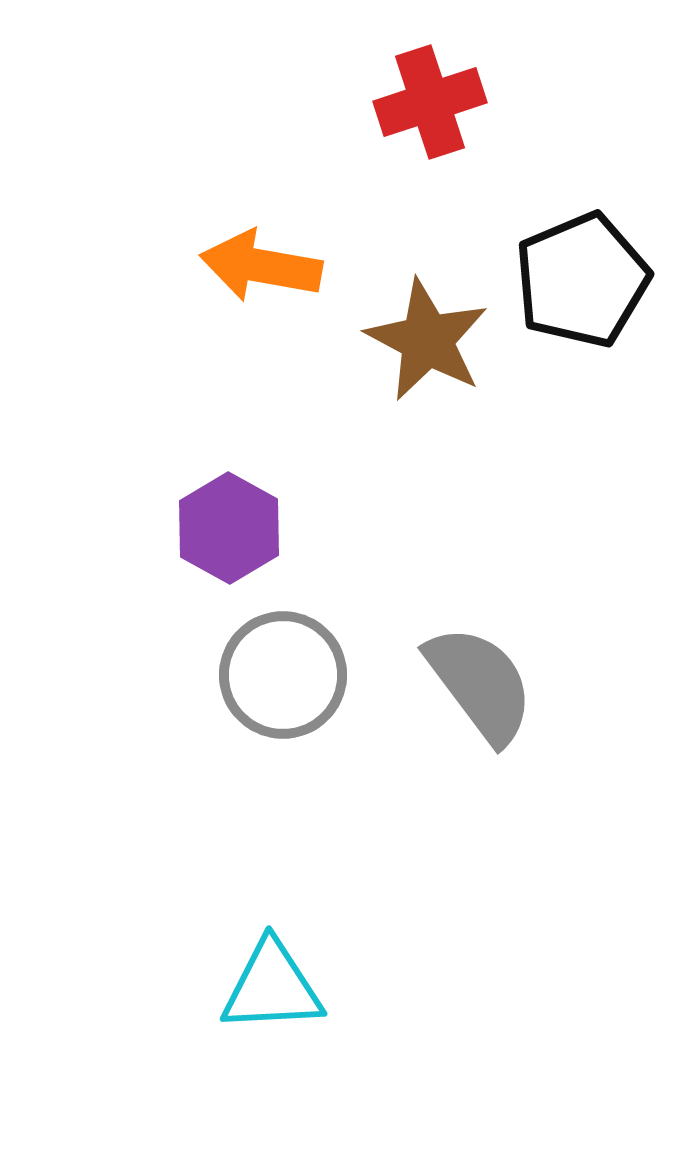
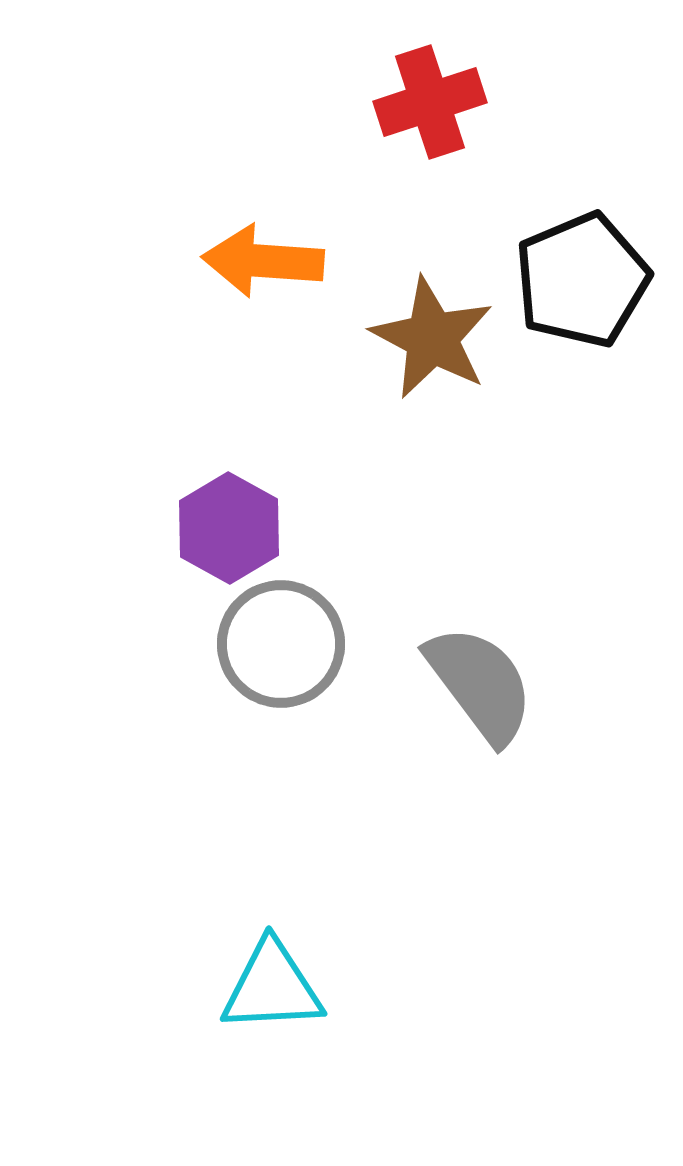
orange arrow: moved 2 px right, 5 px up; rotated 6 degrees counterclockwise
brown star: moved 5 px right, 2 px up
gray circle: moved 2 px left, 31 px up
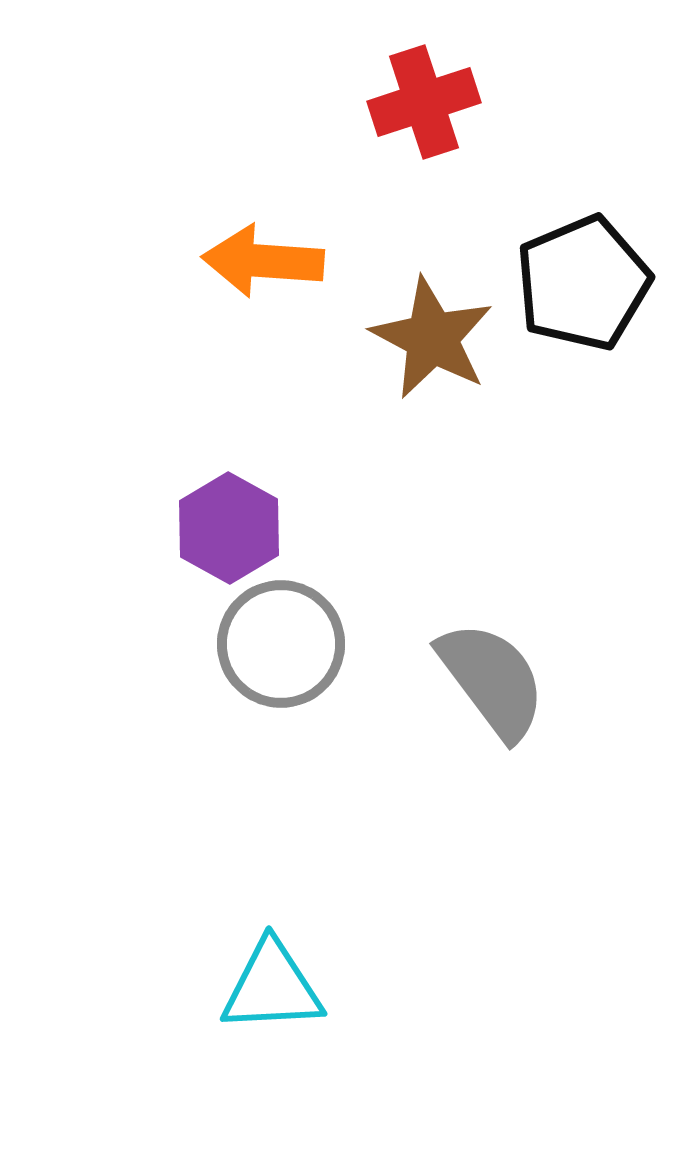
red cross: moved 6 px left
black pentagon: moved 1 px right, 3 px down
gray semicircle: moved 12 px right, 4 px up
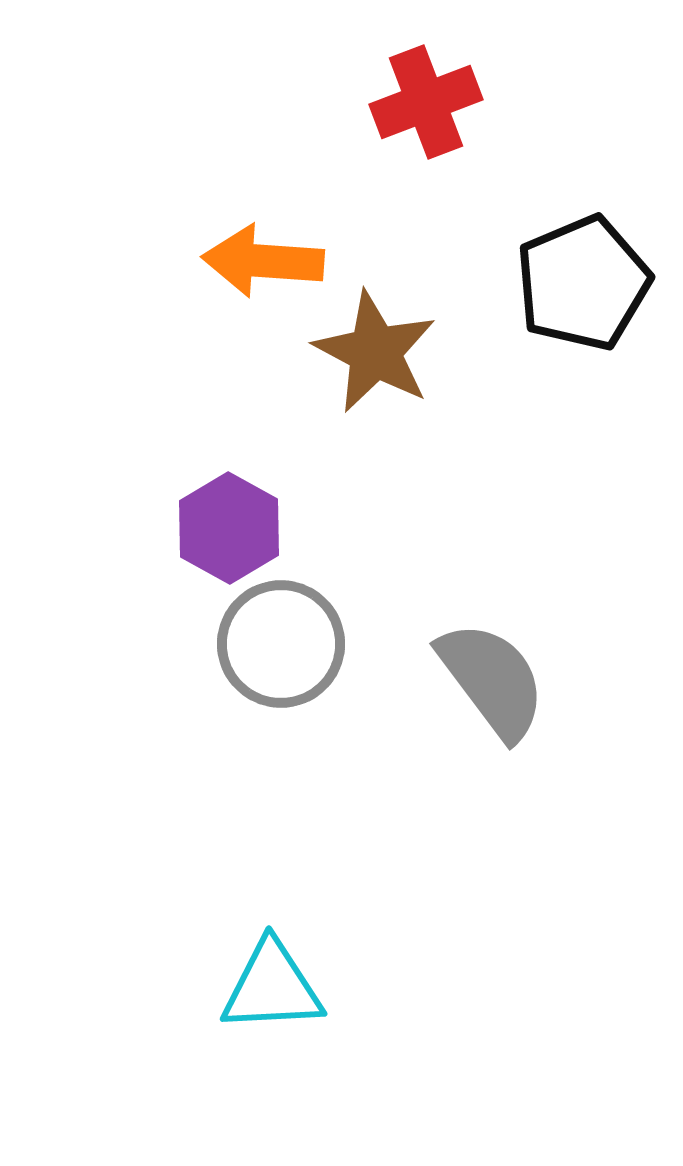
red cross: moved 2 px right; rotated 3 degrees counterclockwise
brown star: moved 57 px left, 14 px down
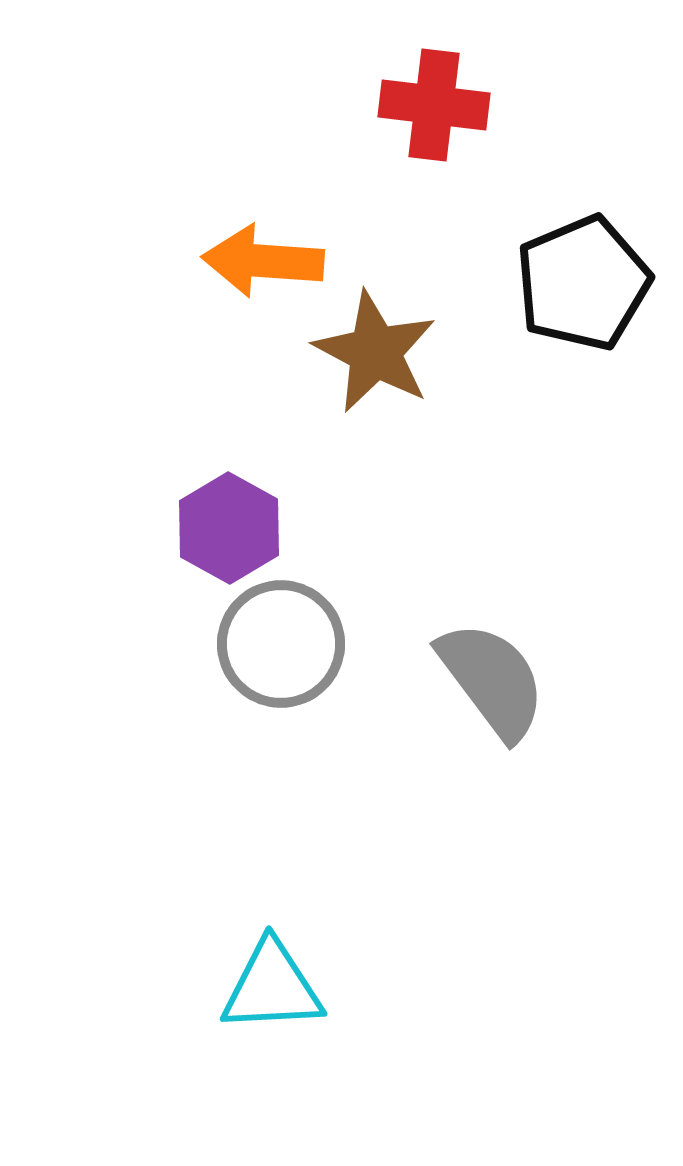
red cross: moved 8 px right, 3 px down; rotated 28 degrees clockwise
